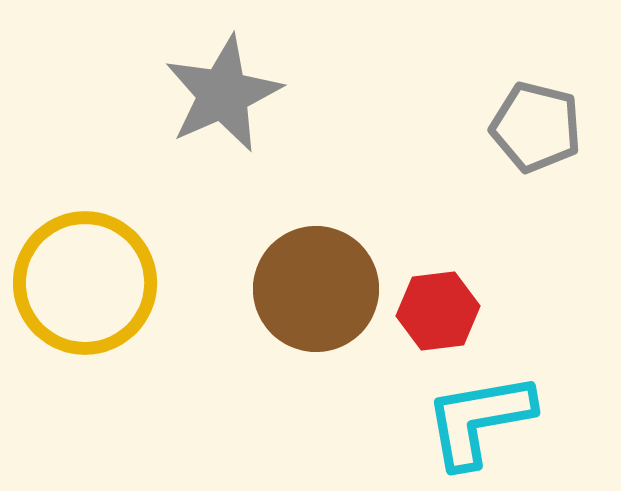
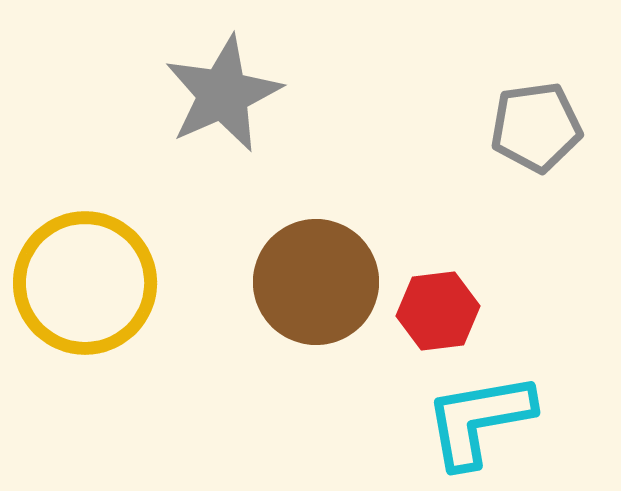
gray pentagon: rotated 22 degrees counterclockwise
brown circle: moved 7 px up
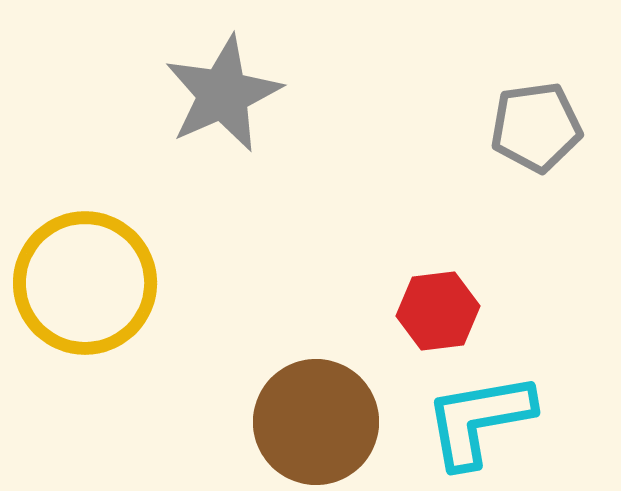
brown circle: moved 140 px down
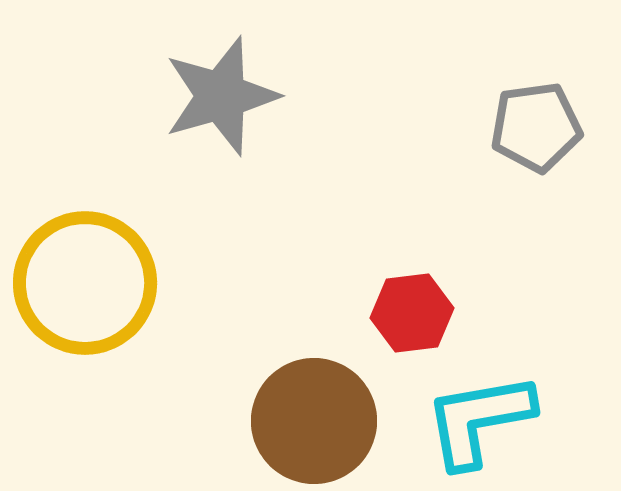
gray star: moved 2 px left, 2 px down; rotated 8 degrees clockwise
red hexagon: moved 26 px left, 2 px down
brown circle: moved 2 px left, 1 px up
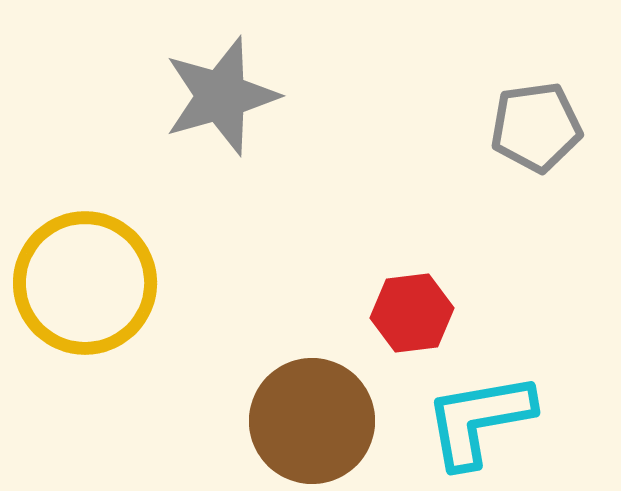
brown circle: moved 2 px left
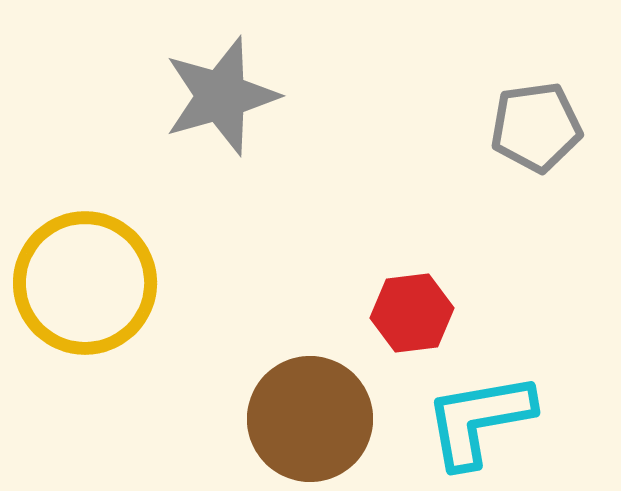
brown circle: moved 2 px left, 2 px up
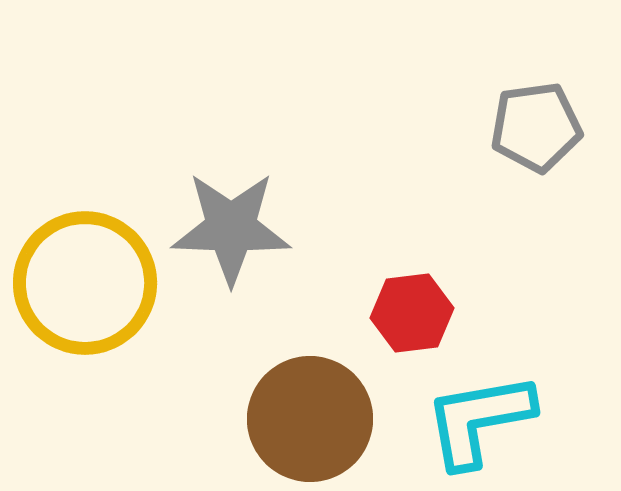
gray star: moved 10 px right, 132 px down; rotated 18 degrees clockwise
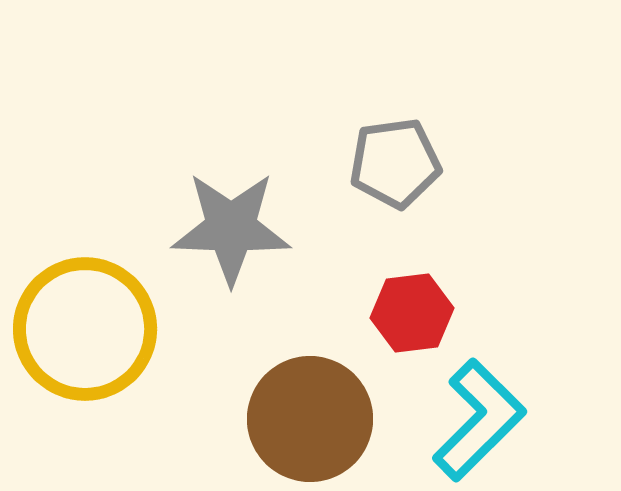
gray pentagon: moved 141 px left, 36 px down
yellow circle: moved 46 px down
cyan L-shape: rotated 145 degrees clockwise
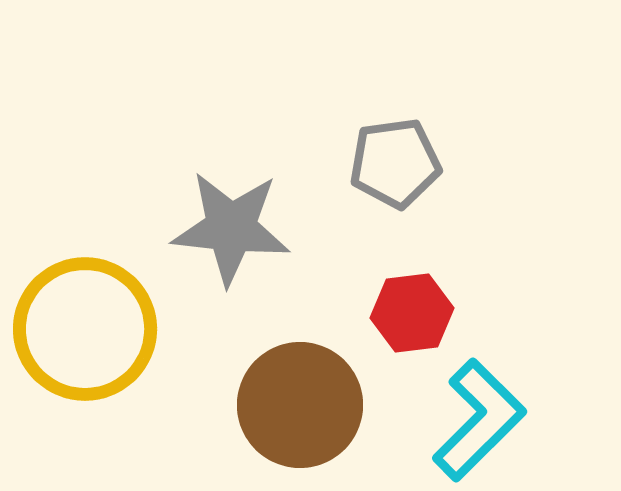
gray star: rotated 4 degrees clockwise
brown circle: moved 10 px left, 14 px up
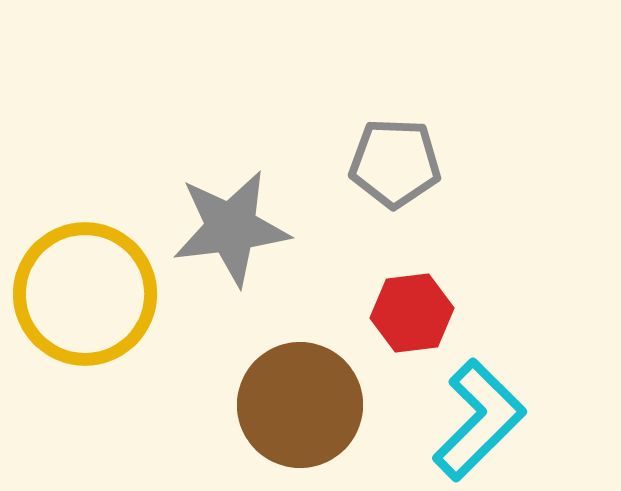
gray pentagon: rotated 10 degrees clockwise
gray star: rotated 13 degrees counterclockwise
yellow circle: moved 35 px up
